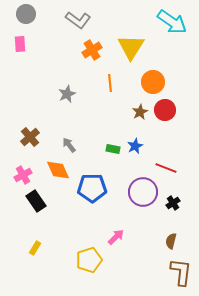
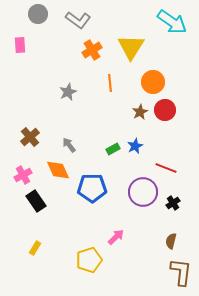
gray circle: moved 12 px right
pink rectangle: moved 1 px down
gray star: moved 1 px right, 2 px up
green rectangle: rotated 40 degrees counterclockwise
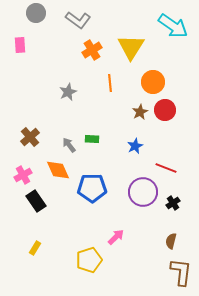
gray circle: moved 2 px left, 1 px up
cyan arrow: moved 1 px right, 4 px down
green rectangle: moved 21 px left, 10 px up; rotated 32 degrees clockwise
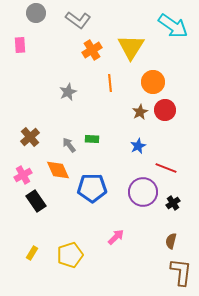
blue star: moved 3 px right
yellow rectangle: moved 3 px left, 5 px down
yellow pentagon: moved 19 px left, 5 px up
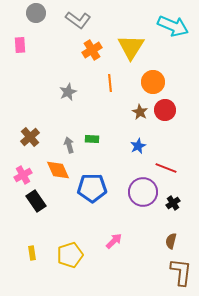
cyan arrow: rotated 12 degrees counterclockwise
brown star: rotated 14 degrees counterclockwise
gray arrow: rotated 21 degrees clockwise
pink arrow: moved 2 px left, 4 px down
yellow rectangle: rotated 40 degrees counterclockwise
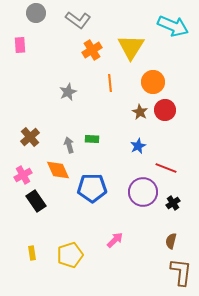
pink arrow: moved 1 px right, 1 px up
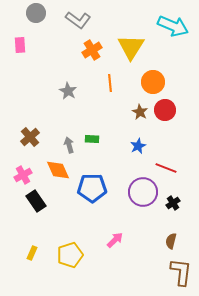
gray star: moved 1 px up; rotated 18 degrees counterclockwise
yellow rectangle: rotated 32 degrees clockwise
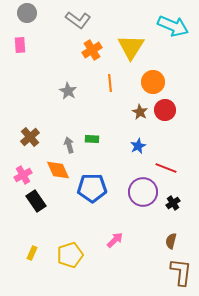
gray circle: moved 9 px left
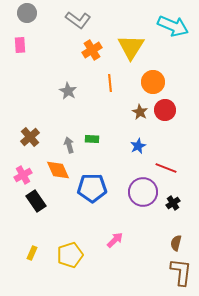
brown semicircle: moved 5 px right, 2 px down
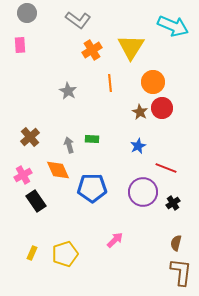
red circle: moved 3 px left, 2 px up
yellow pentagon: moved 5 px left, 1 px up
